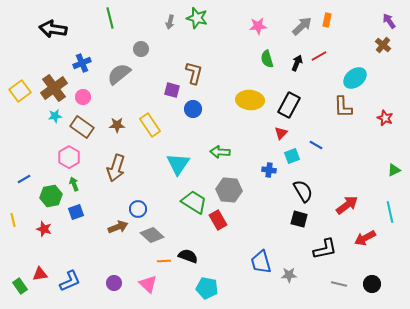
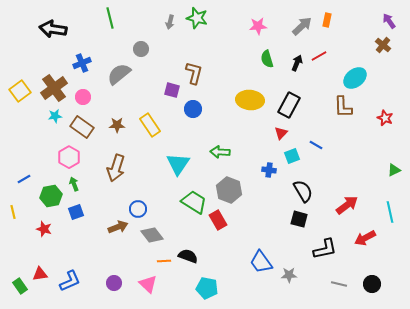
gray hexagon at (229, 190): rotated 15 degrees clockwise
yellow line at (13, 220): moved 8 px up
gray diamond at (152, 235): rotated 10 degrees clockwise
blue trapezoid at (261, 262): rotated 20 degrees counterclockwise
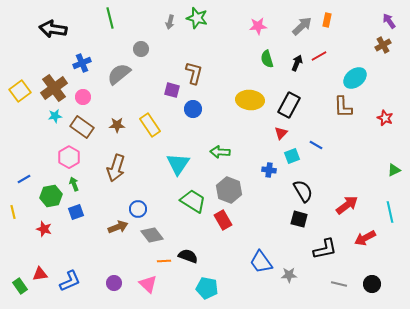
brown cross at (383, 45): rotated 21 degrees clockwise
green trapezoid at (194, 202): moved 1 px left, 1 px up
red rectangle at (218, 220): moved 5 px right
